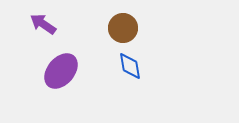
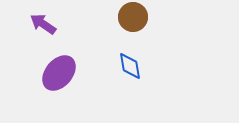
brown circle: moved 10 px right, 11 px up
purple ellipse: moved 2 px left, 2 px down
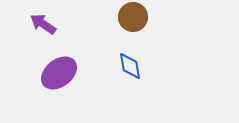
purple ellipse: rotated 12 degrees clockwise
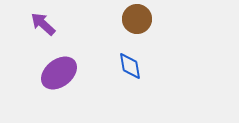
brown circle: moved 4 px right, 2 px down
purple arrow: rotated 8 degrees clockwise
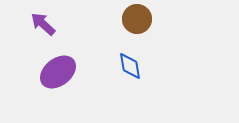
purple ellipse: moved 1 px left, 1 px up
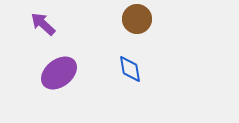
blue diamond: moved 3 px down
purple ellipse: moved 1 px right, 1 px down
